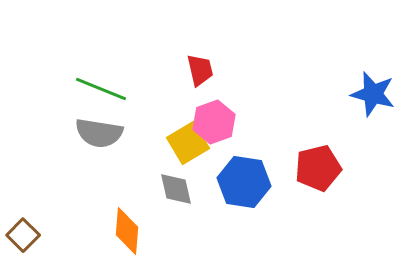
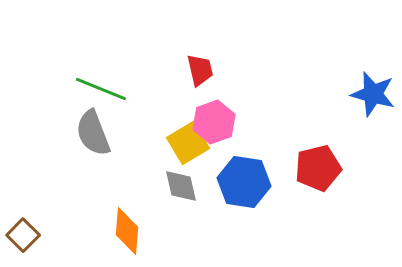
gray semicircle: moved 6 px left; rotated 60 degrees clockwise
gray diamond: moved 5 px right, 3 px up
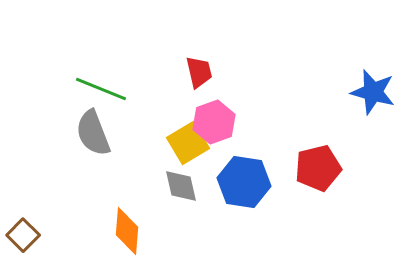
red trapezoid: moved 1 px left, 2 px down
blue star: moved 2 px up
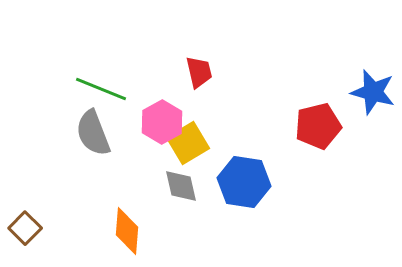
pink hexagon: moved 52 px left; rotated 9 degrees counterclockwise
red pentagon: moved 42 px up
brown square: moved 2 px right, 7 px up
